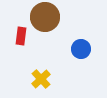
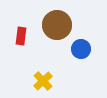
brown circle: moved 12 px right, 8 px down
yellow cross: moved 2 px right, 2 px down
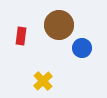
brown circle: moved 2 px right
blue circle: moved 1 px right, 1 px up
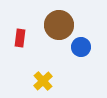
red rectangle: moved 1 px left, 2 px down
blue circle: moved 1 px left, 1 px up
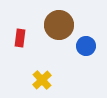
blue circle: moved 5 px right, 1 px up
yellow cross: moved 1 px left, 1 px up
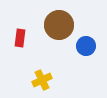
yellow cross: rotated 18 degrees clockwise
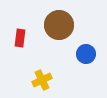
blue circle: moved 8 px down
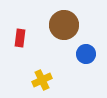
brown circle: moved 5 px right
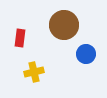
yellow cross: moved 8 px left, 8 px up; rotated 12 degrees clockwise
